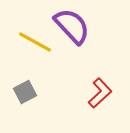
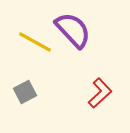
purple semicircle: moved 1 px right, 4 px down
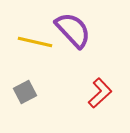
yellow line: rotated 16 degrees counterclockwise
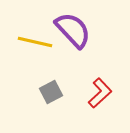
gray square: moved 26 px right
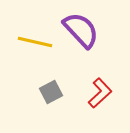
purple semicircle: moved 8 px right
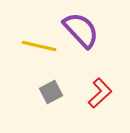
yellow line: moved 4 px right, 4 px down
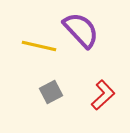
red L-shape: moved 3 px right, 2 px down
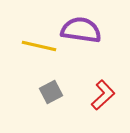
purple semicircle: rotated 39 degrees counterclockwise
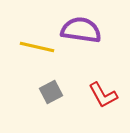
yellow line: moved 2 px left, 1 px down
red L-shape: rotated 104 degrees clockwise
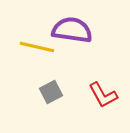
purple semicircle: moved 9 px left
